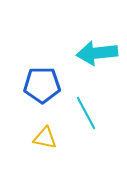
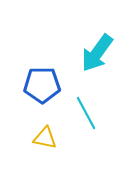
cyan arrow: rotated 48 degrees counterclockwise
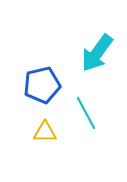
blue pentagon: rotated 12 degrees counterclockwise
yellow triangle: moved 6 px up; rotated 10 degrees counterclockwise
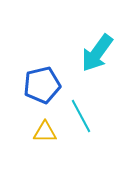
cyan line: moved 5 px left, 3 px down
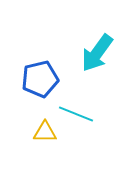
blue pentagon: moved 2 px left, 6 px up
cyan line: moved 5 px left, 2 px up; rotated 40 degrees counterclockwise
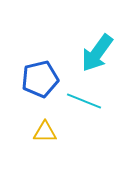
cyan line: moved 8 px right, 13 px up
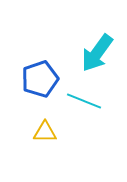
blue pentagon: rotated 6 degrees counterclockwise
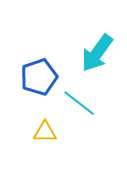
blue pentagon: moved 1 px left, 2 px up
cyan line: moved 5 px left, 2 px down; rotated 16 degrees clockwise
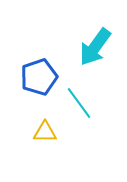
cyan arrow: moved 2 px left, 6 px up
cyan line: rotated 16 degrees clockwise
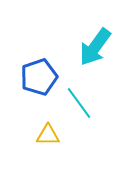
yellow triangle: moved 3 px right, 3 px down
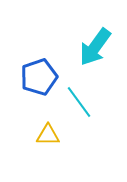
cyan line: moved 1 px up
